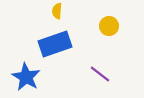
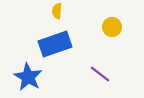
yellow circle: moved 3 px right, 1 px down
blue star: moved 2 px right
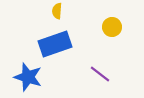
blue star: rotated 12 degrees counterclockwise
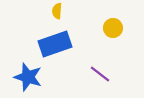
yellow circle: moved 1 px right, 1 px down
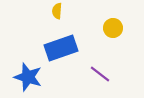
blue rectangle: moved 6 px right, 4 px down
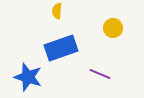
purple line: rotated 15 degrees counterclockwise
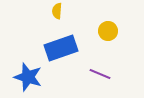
yellow circle: moved 5 px left, 3 px down
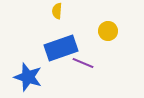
purple line: moved 17 px left, 11 px up
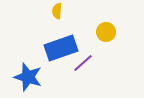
yellow circle: moved 2 px left, 1 px down
purple line: rotated 65 degrees counterclockwise
